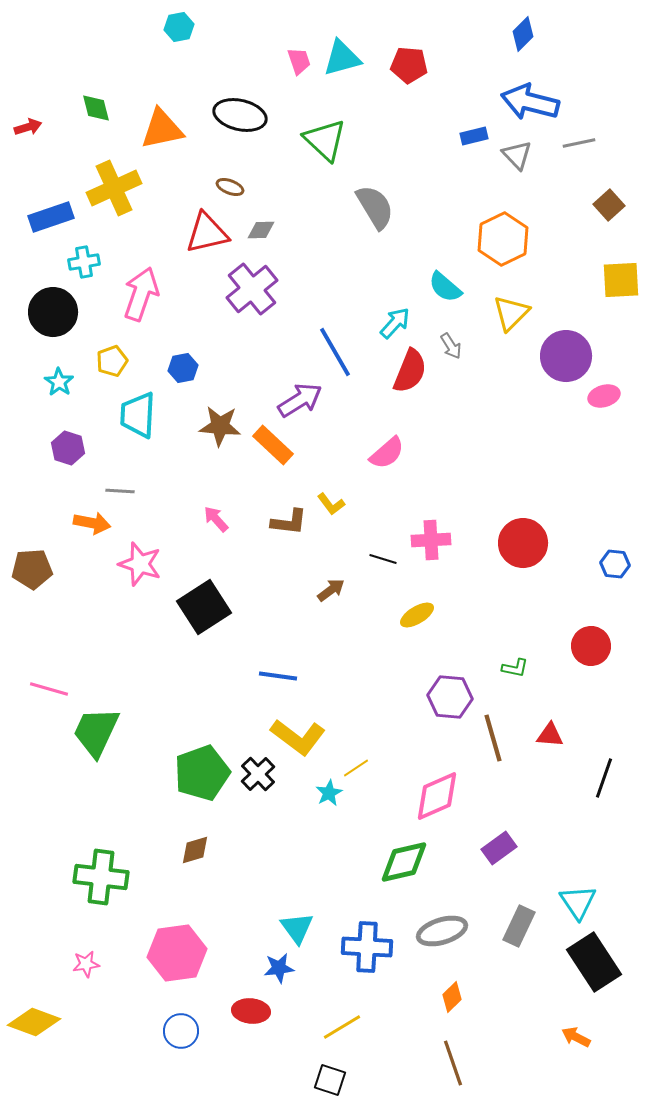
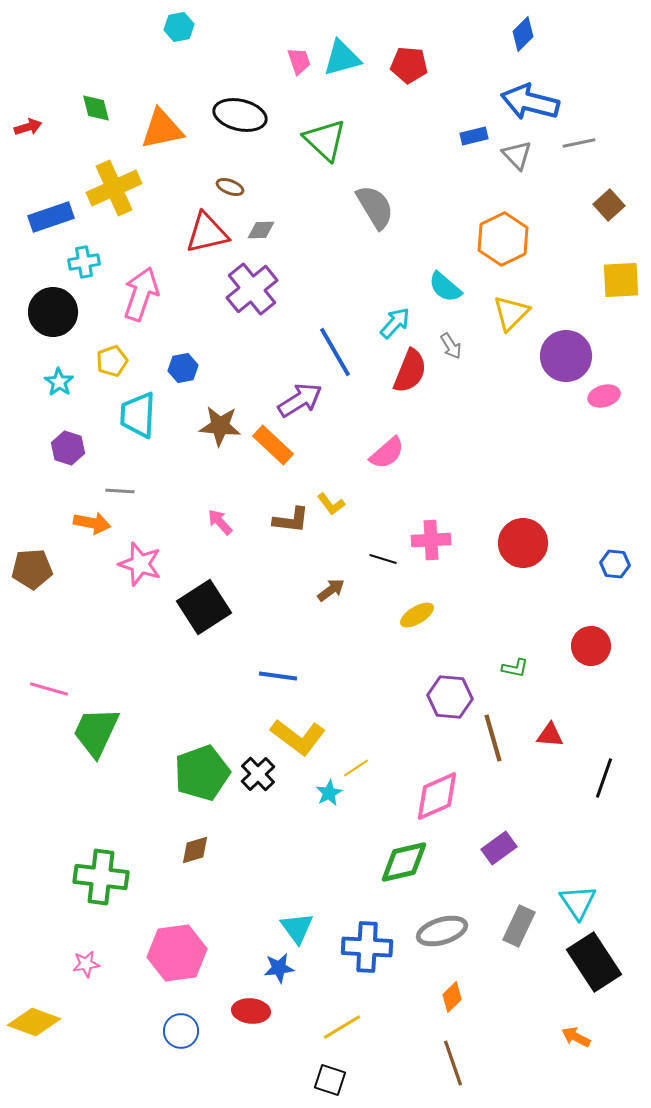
pink arrow at (216, 519): moved 4 px right, 3 px down
brown L-shape at (289, 522): moved 2 px right, 2 px up
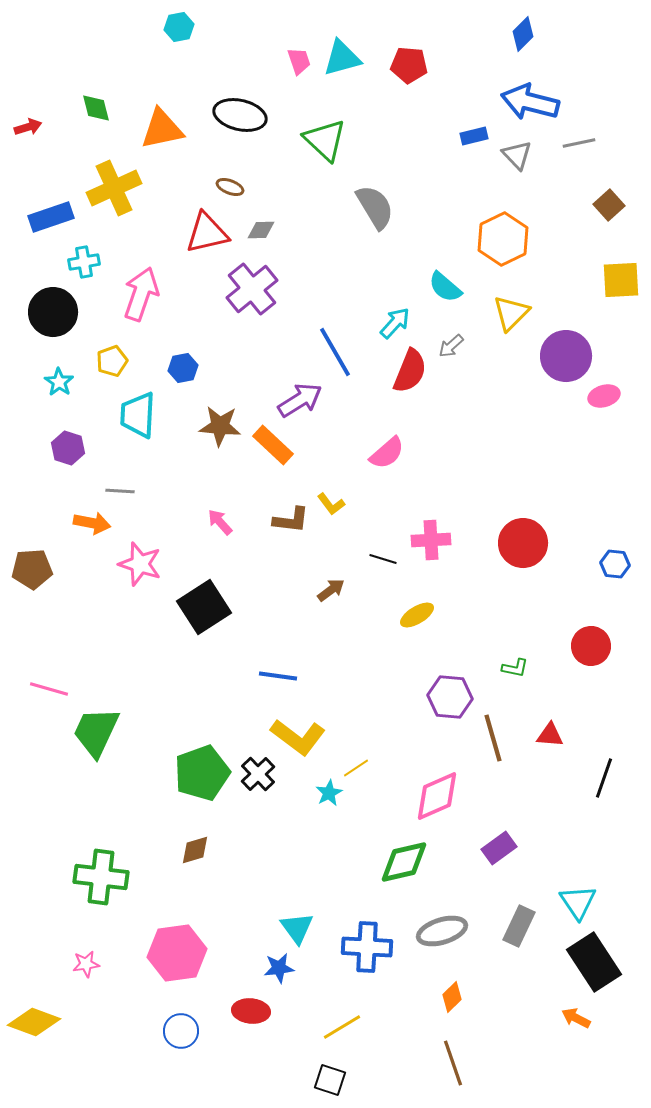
gray arrow at (451, 346): rotated 80 degrees clockwise
orange arrow at (576, 1037): moved 19 px up
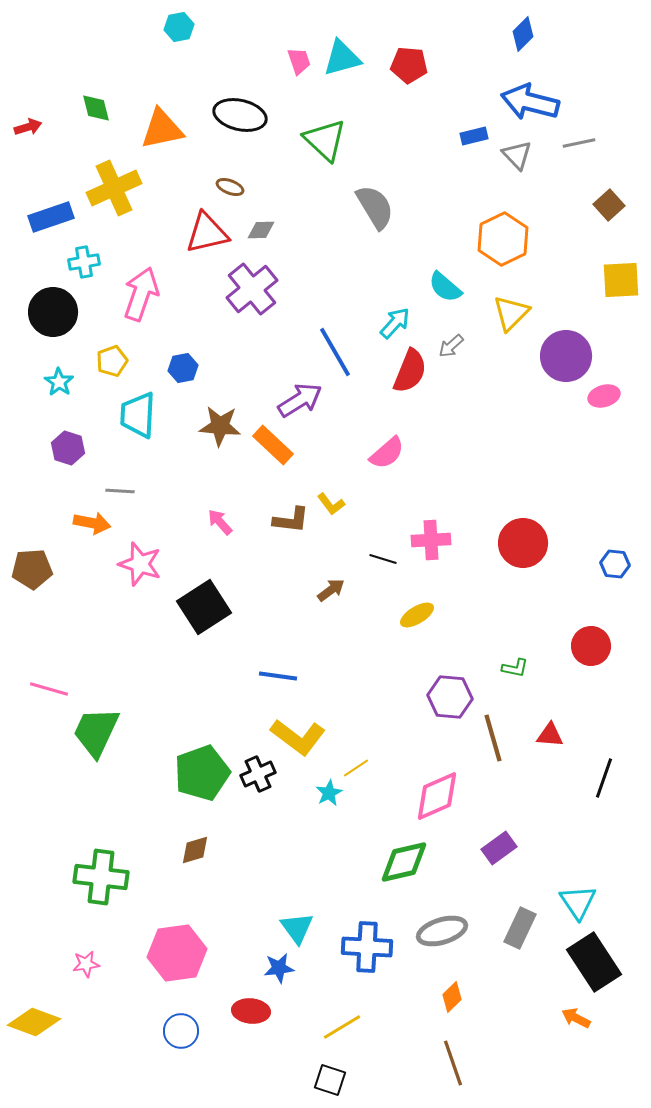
black cross at (258, 774): rotated 20 degrees clockwise
gray rectangle at (519, 926): moved 1 px right, 2 px down
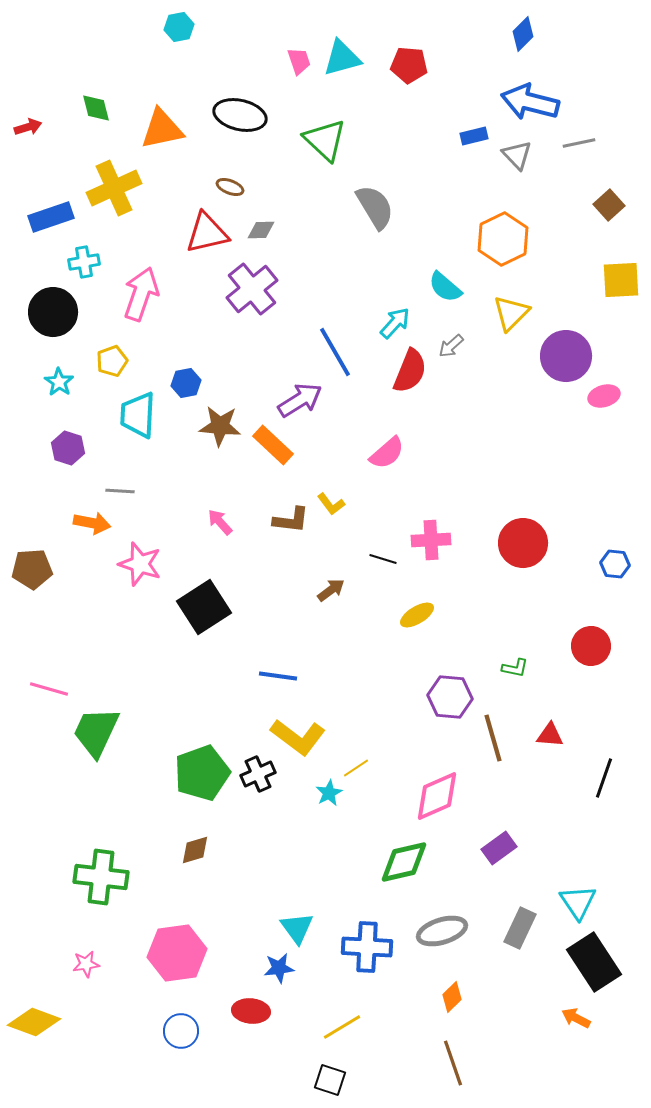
blue hexagon at (183, 368): moved 3 px right, 15 px down
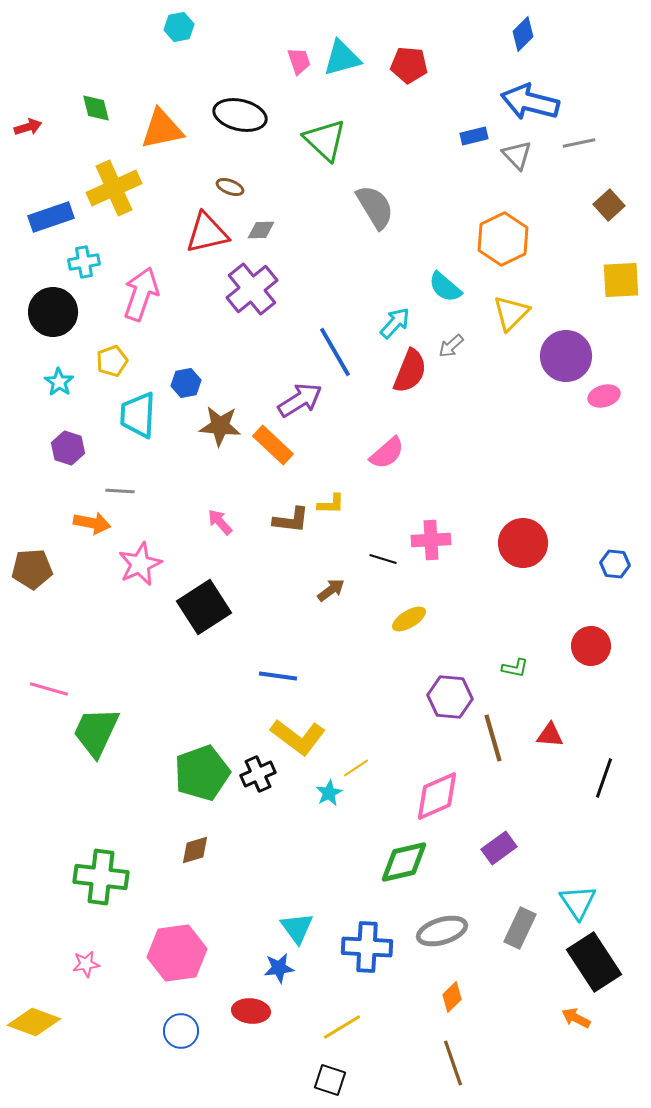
yellow L-shape at (331, 504): rotated 52 degrees counterclockwise
pink star at (140, 564): rotated 30 degrees clockwise
yellow ellipse at (417, 615): moved 8 px left, 4 px down
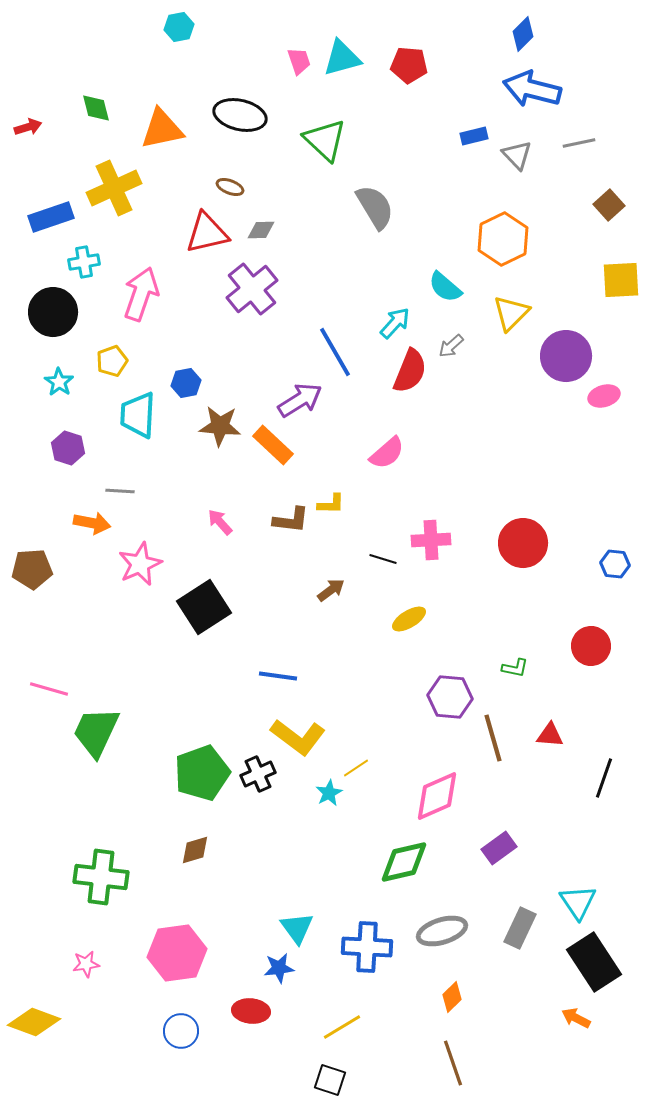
blue arrow at (530, 102): moved 2 px right, 13 px up
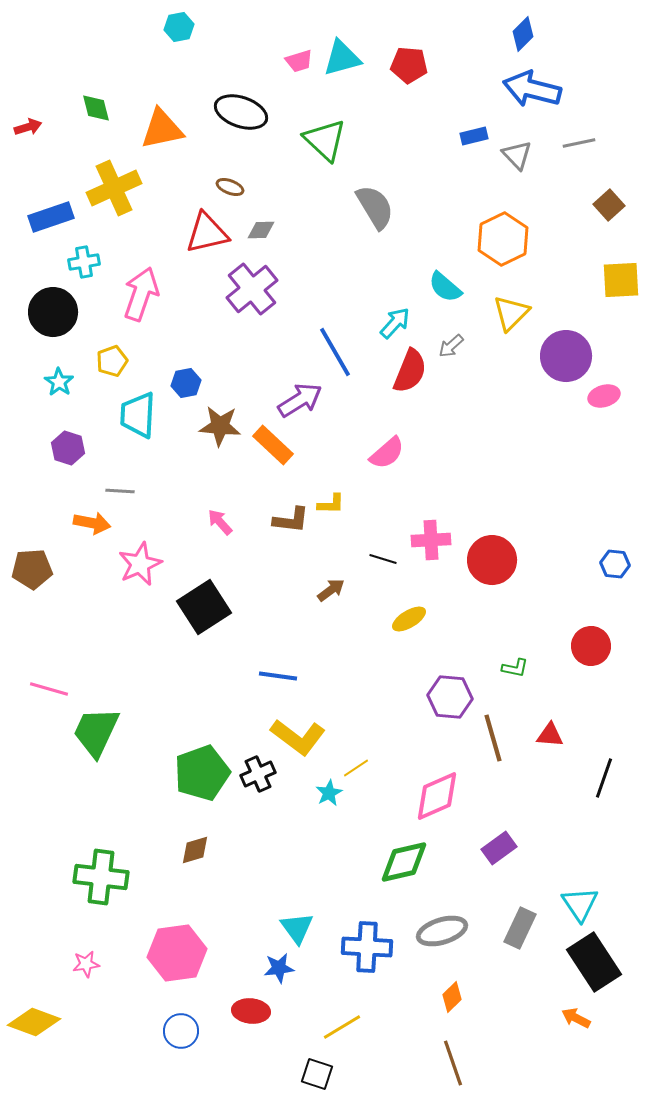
pink trapezoid at (299, 61): rotated 92 degrees clockwise
black ellipse at (240, 115): moved 1 px right, 3 px up; rotated 6 degrees clockwise
red circle at (523, 543): moved 31 px left, 17 px down
cyan triangle at (578, 902): moved 2 px right, 2 px down
black square at (330, 1080): moved 13 px left, 6 px up
